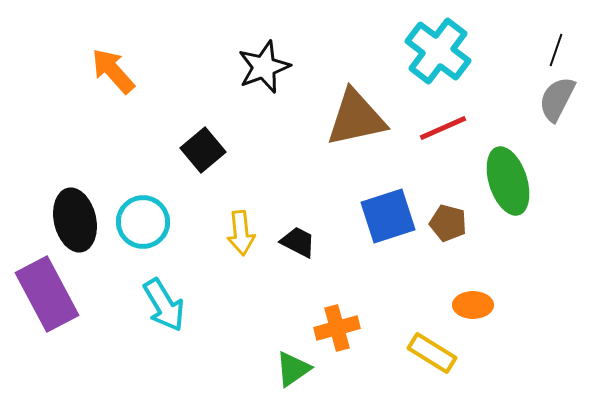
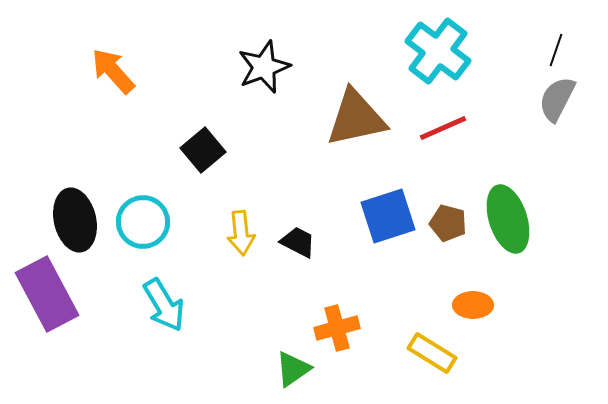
green ellipse: moved 38 px down
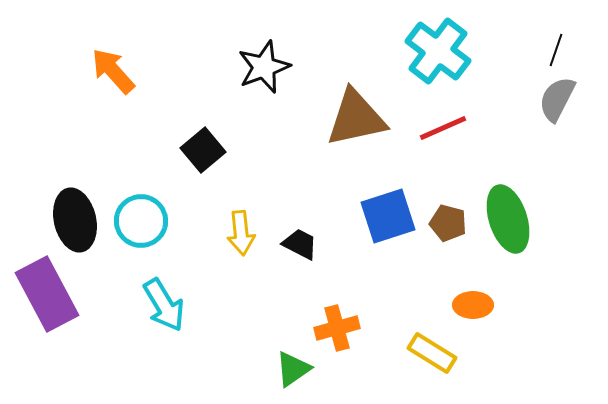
cyan circle: moved 2 px left, 1 px up
black trapezoid: moved 2 px right, 2 px down
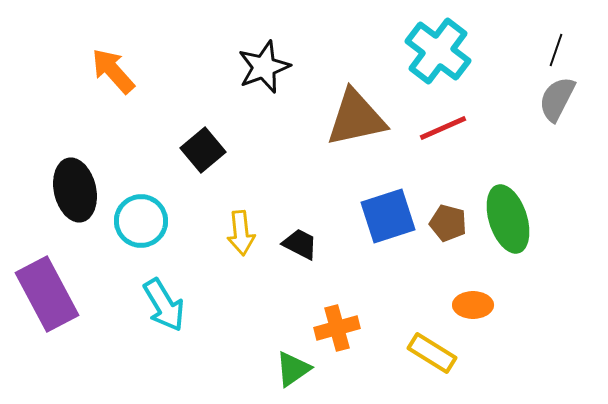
black ellipse: moved 30 px up
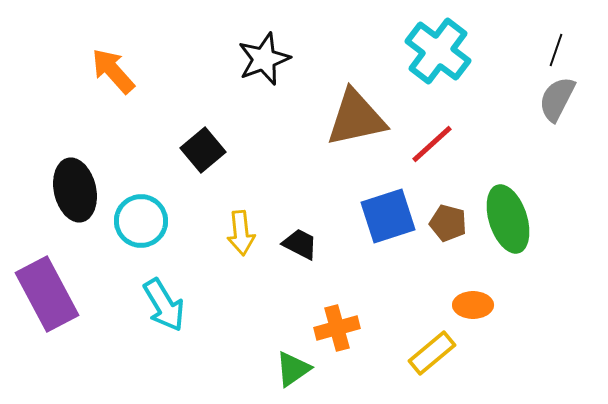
black star: moved 8 px up
red line: moved 11 px left, 16 px down; rotated 18 degrees counterclockwise
yellow rectangle: rotated 72 degrees counterclockwise
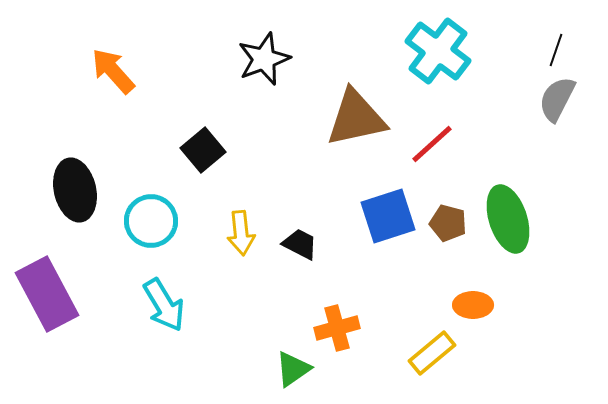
cyan circle: moved 10 px right
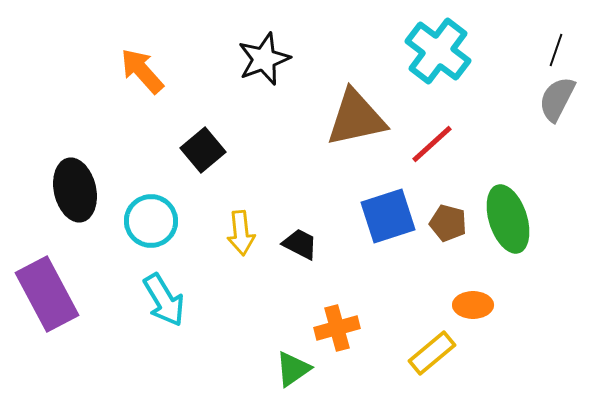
orange arrow: moved 29 px right
cyan arrow: moved 5 px up
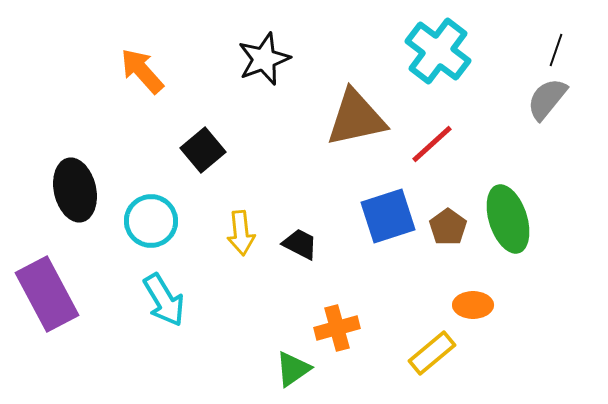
gray semicircle: moved 10 px left; rotated 12 degrees clockwise
brown pentagon: moved 4 px down; rotated 21 degrees clockwise
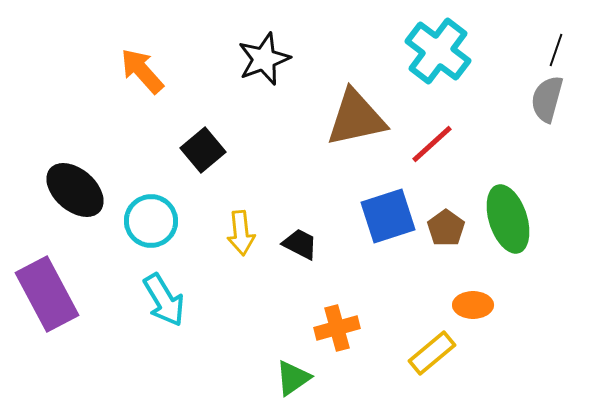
gray semicircle: rotated 24 degrees counterclockwise
black ellipse: rotated 36 degrees counterclockwise
brown pentagon: moved 2 px left, 1 px down
green triangle: moved 9 px down
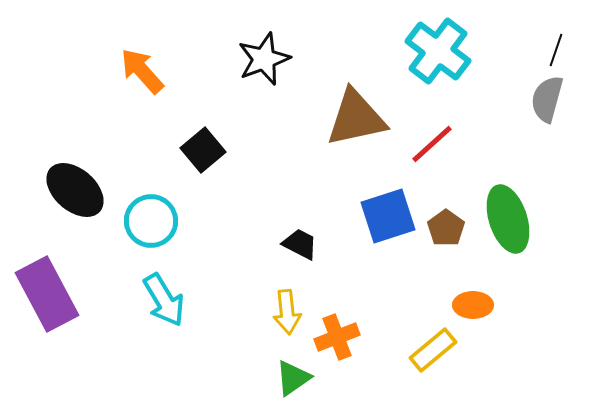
yellow arrow: moved 46 px right, 79 px down
orange cross: moved 9 px down; rotated 6 degrees counterclockwise
yellow rectangle: moved 1 px right, 3 px up
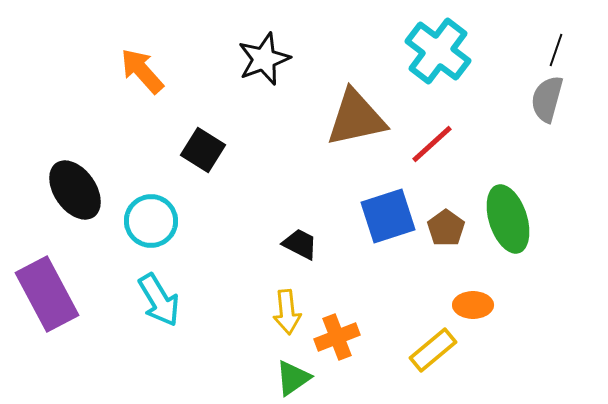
black square: rotated 18 degrees counterclockwise
black ellipse: rotated 14 degrees clockwise
cyan arrow: moved 5 px left
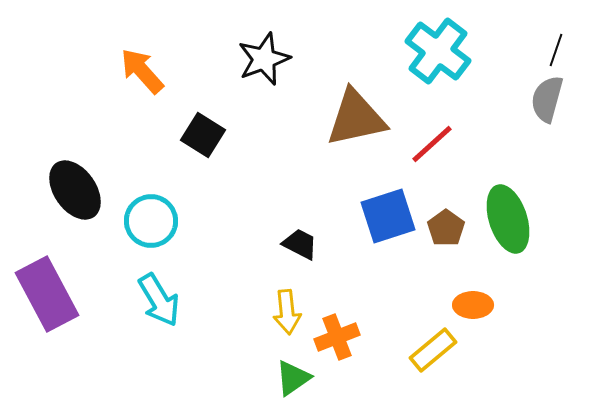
black square: moved 15 px up
